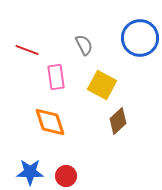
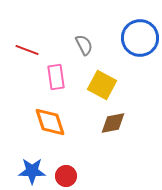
brown diamond: moved 5 px left, 2 px down; rotated 32 degrees clockwise
blue star: moved 2 px right, 1 px up
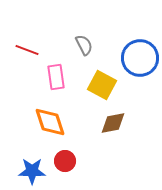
blue circle: moved 20 px down
red circle: moved 1 px left, 15 px up
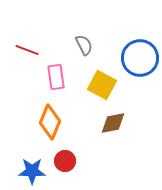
orange diamond: rotated 40 degrees clockwise
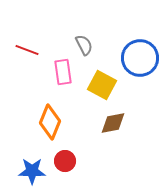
pink rectangle: moved 7 px right, 5 px up
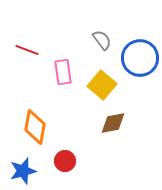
gray semicircle: moved 18 px right, 5 px up; rotated 10 degrees counterclockwise
yellow square: rotated 12 degrees clockwise
orange diamond: moved 15 px left, 5 px down; rotated 12 degrees counterclockwise
blue star: moved 9 px left; rotated 16 degrees counterclockwise
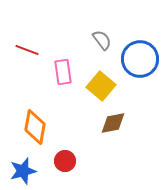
blue circle: moved 1 px down
yellow square: moved 1 px left, 1 px down
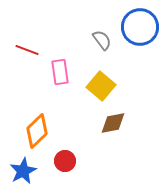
blue circle: moved 32 px up
pink rectangle: moved 3 px left
orange diamond: moved 2 px right, 4 px down; rotated 36 degrees clockwise
blue star: rotated 12 degrees counterclockwise
